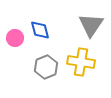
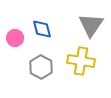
blue diamond: moved 2 px right, 1 px up
yellow cross: moved 1 px up
gray hexagon: moved 5 px left; rotated 10 degrees counterclockwise
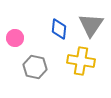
blue diamond: moved 17 px right; rotated 20 degrees clockwise
gray hexagon: moved 6 px left; rotated 15 degrees counterclockwise
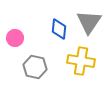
gray triangle: moved 2 px left, 3 px up
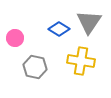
blue diamond: rotated 65 degrees counterclockwise
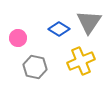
pink circle: moved 3 px right
yellow cross: rotated 32 degrees counterclockwise
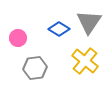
yellow cross: moved 4 px right; rotated 28 degrees counterclockwise
gray hexagon: moved 1 px down; rotated 20 degrees counterclockwise
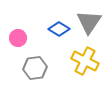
yellow cross: rotated 12 degrees counterclockwise
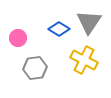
yellow cross: moved 1 px left, 1 px up
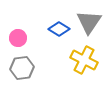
gray hexagon: moved 13 px left
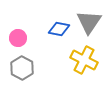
blue diamond: rotated 20 degrees counterclockwise
gray hexagon: rotated 25 degrees counterclockwise
